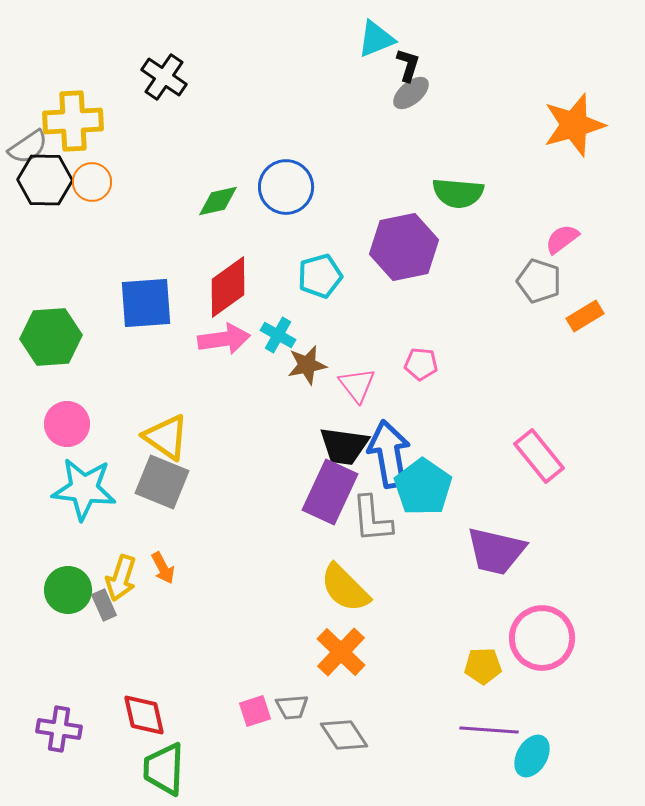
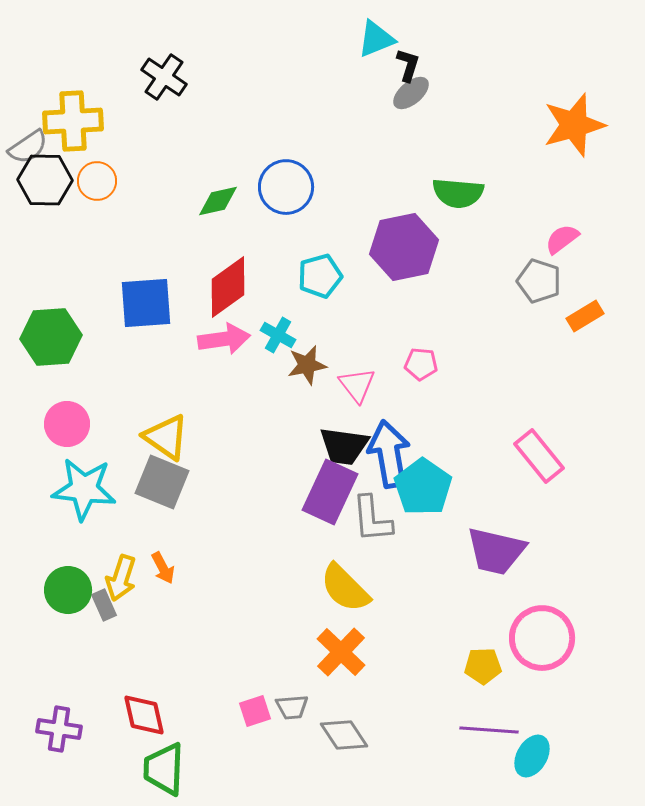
orange circle at (92, 182): moved 5 px right, 1 px up
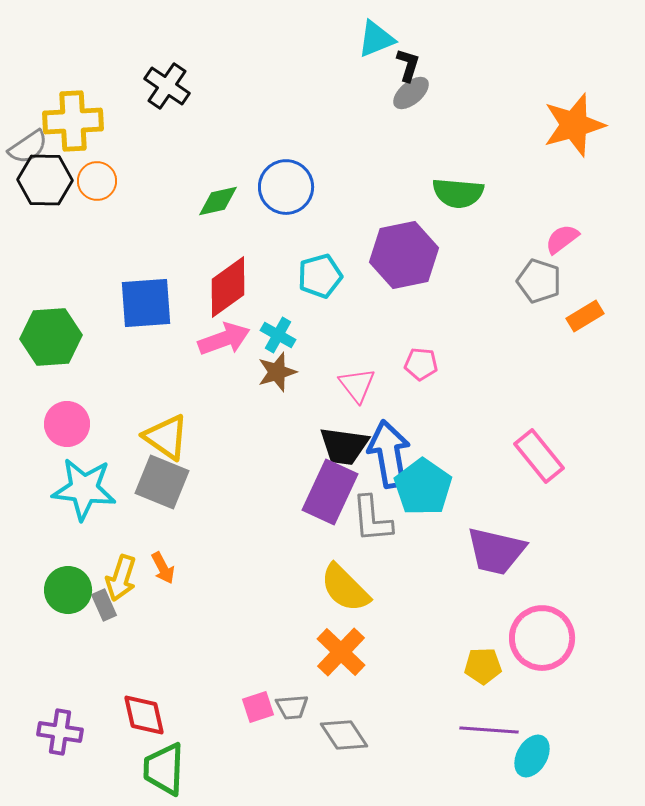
black cross at (164, 77): moved 3 px right, 9 px down
purple hexagon at (404, 247): moved 8 px down
pink arrow at (224, 339): rotated 12 degrees counterclockwise
brown star at (307, 365): moved 30 px left, 7 px down; rotated 6 degrees counterclockwise
pink square at (255, 711): moved 3 px right, 4 px up
purple cross at (59, 729): moved 1 px right, 3 px down
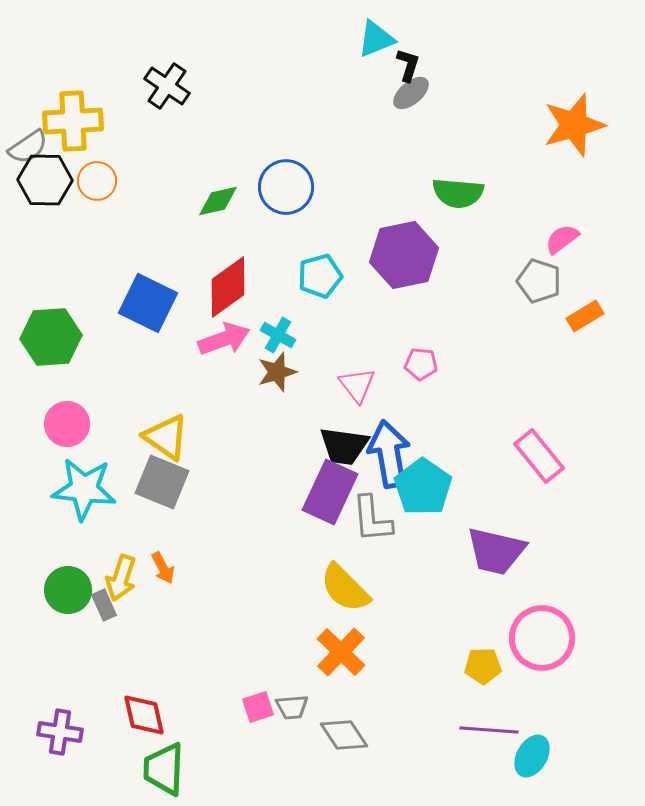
blue square at (146, 303): moved 2 px right; rotated 30 degrees clockwise
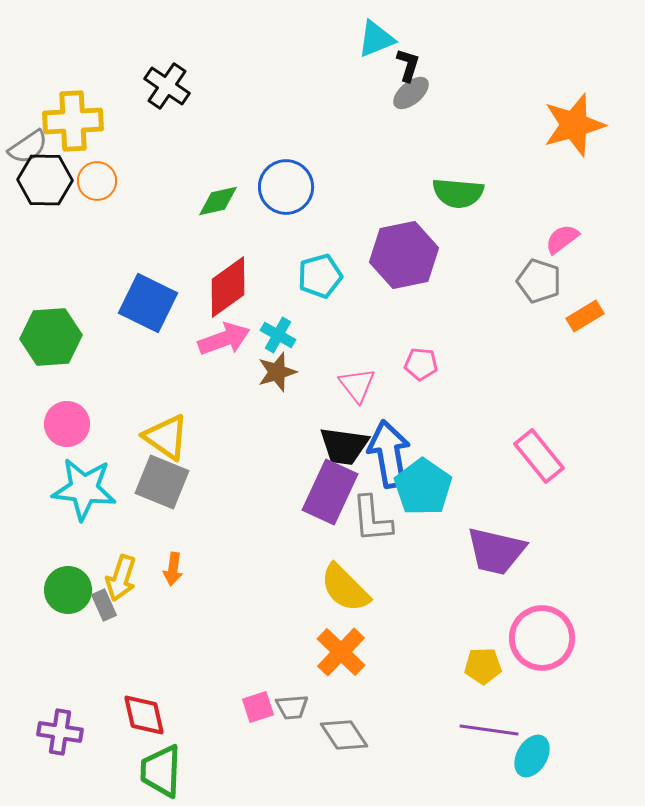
orange arrow at (163, 568): moved 10 px right, 1 px down; rotated 36 degrees clockwise
purple line at (489, 730): rotated 4 degrees clockwise
green trapezoid at (164, 769): moved 3 px left, 2 px down
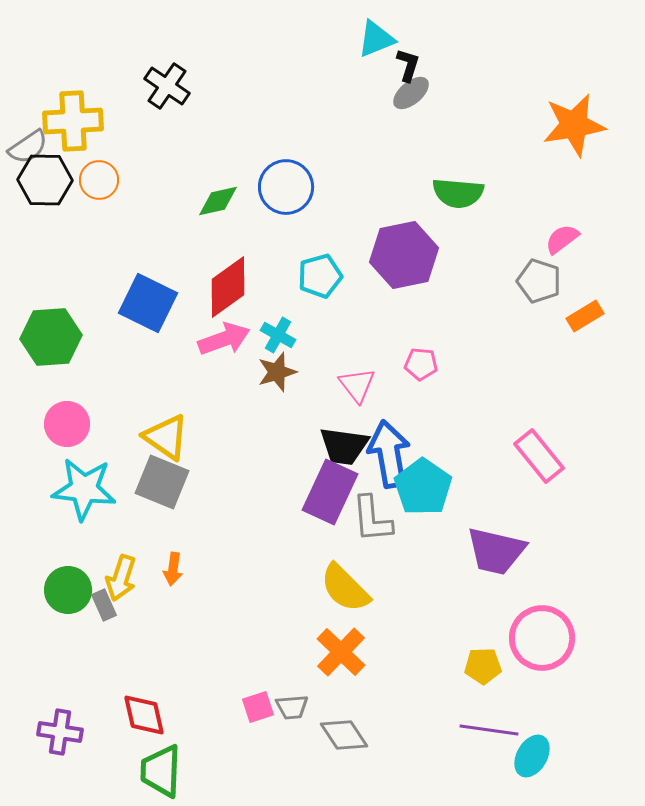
orange star at (574, 125): rotated 6 degrees clockwise
orange circle at (97, 181): moved 2 px right, 1 px up
